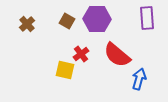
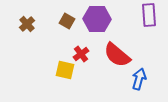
purple rectangle: moved 2 px right, 3 px up
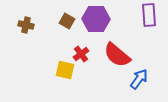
purple hexagon: moved 1 px left
brown cross: moved 1 px left, 1 px down; rotated 35 degrees counterclockwise
blue arrow: rotated 20 degrees clockwise
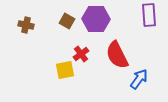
red semicircle: rotated 24 degrees clockwise
yellow square: rotated 24 degrees counterclockwise
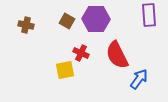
red cross: moved 1 px up; rotated 28 degrees counterclockwise
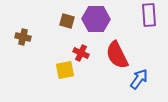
brown square: rotated 14 degrees counterclockwise
brown cross: moved 3 px left, 12 px down
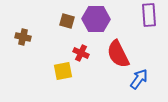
red semicircle: moved 1 px right, 1 px up
yellow square: moved 2 px left, 1 px down
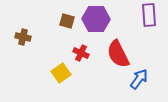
yellow square: moved 2 px left, 2 px down; rotated 24 degrees counterclockwise
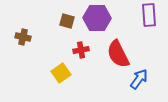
purple hexagon: moved 1 px right, 1 px up
red cross: moved 3 px up; rotated 35 degrees counterclockwise
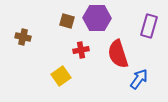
purple rectangle: moved 11 px down; rotated 20 degrees clockwise
red semicircle: rotated 8 degrees clockwise
yellow square: moved 3 px down
